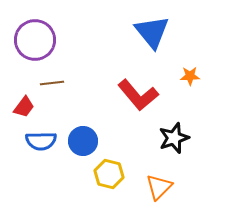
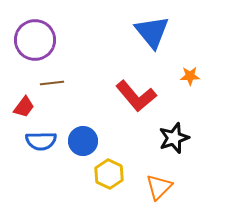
red L-shape: moved 2 px left, 1 px down
yellow hexagon: rotated 12 degrees clockwise
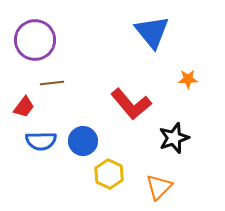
orange star: moved 2 px left, 3 px down
red L-shape: moved 5 px left, 8 px down
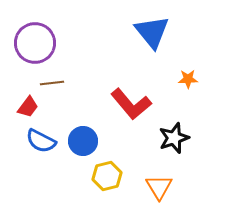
purple circle: moved 3 px down
red trapezoid: moved 4 px right
blue semicircle: rotated 28 degrees clockwise
yellow hexagon: moved 2 px left, 2 px down; rotated 20 degrees clockwise
orange triangle: rotated 16 degrees counterclockwise
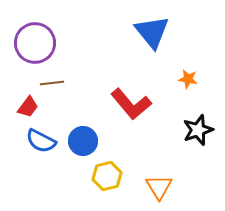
orange star: rotated 12 degrees clockwise
black star: moved 24 px right, 8 px up
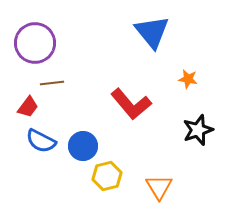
blue circle: moved 5 px down
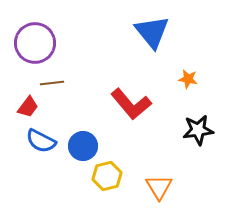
black star: rotated 12 degrees clockwise
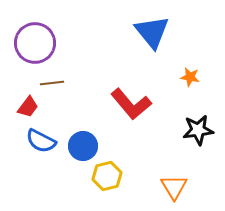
orange star: moved 2 px right, 2 px up
orange triangle: moved 15 px right
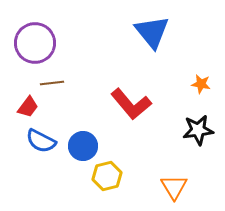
orange star: moved 11 px right, 7 px down
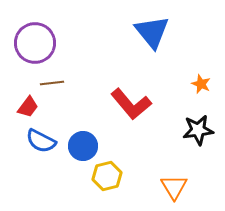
orange star: rotated 12 degrees clockwise
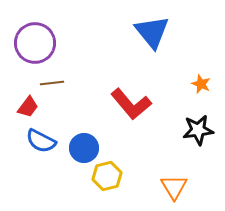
blue circle: moved 1 px right, 2 px down
